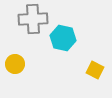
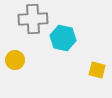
yellow circle: moved 4 px up
yellow square: moved 2 px right; rotated 12 degrees counterclockwise
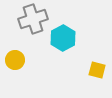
gray cross: rotated 16 degrees counterclockwise
cyan hexagon: rotated 20 degrees clockwise
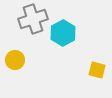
cyan hexagon: moved 5 px up
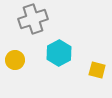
cyan hexagon: moved 4 px left, 20 px down
